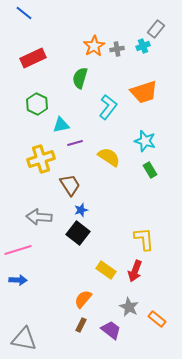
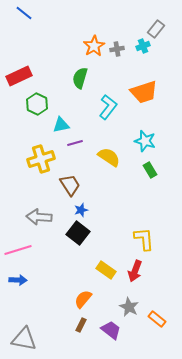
red rectangle: moved 14 px left, 18 px down
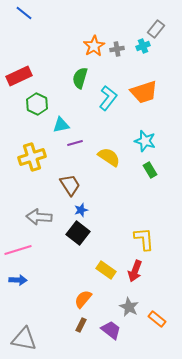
cyan L-shape: moved 9 px up
yellow cross: moved 9 px left, 2 px up
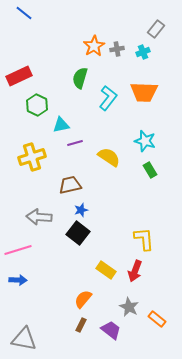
cyan cross: moved 6 px down
orange trapezoid: rotated 20 degrees clockwise
green hexagon: moved 1 px down
brown trapezoid: rotated 70 degrees counterclockwise
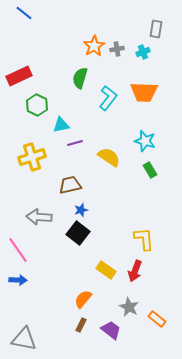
gray rectangle: rotated 30 degrees counterclockwise
pink line: rotated 72 degrees clockwise
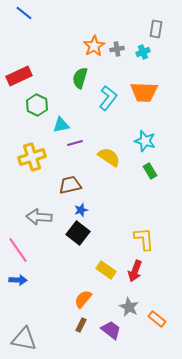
green rectangle: moved 1 px down
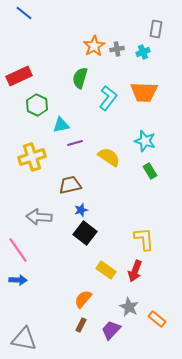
black square: moved 7 px right
purple trapezoid: rotated 85 degrees counterclockwise
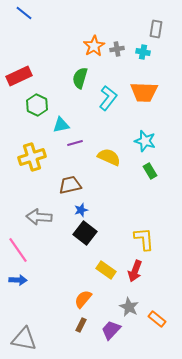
cyan cross: rotated 32 degrees clockwise
yellow semicircle: rotated 10 degrees counterclockwise
